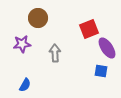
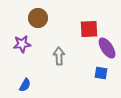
red square: rotated 18 degrees clockwise
gray arrow: moved 4 px right, 3 px down
blue square: moved 2 px down
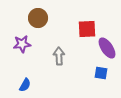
red square: moved 2 px left
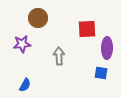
purple ellipse: rotated 35 degrees clockwise
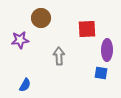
brown circle: moved 3 px right
purple star: moved 2 px left, 4 px up
purple ellipse: moved 2 px down
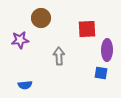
blue semicircle: rotated 56 degrees clockwise
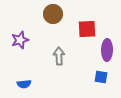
brown circle: moved 12 px right, 4 px up
purple star: rotated 12 degrees counterclockwise
blue square: moved 4 px down
blue semicircle: moved 1 px left, 1 px up
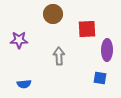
purple star: moved 1 px left; rotated 18 degrees clockwise
blue square: moved 1 px left, 1 px down
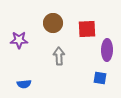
brown circle: moved 9 px down
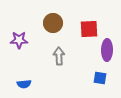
red square: moved 2 px right
